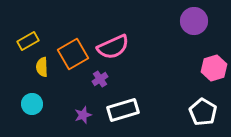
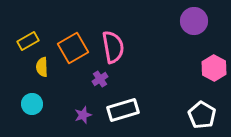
pink semicircle: rotated 76 degrees counterclockwise
orange square: moved 6 px up
pink hexagon: rotated 15 degrees counterclockwise
white pentagon: moved 1 px left, 3 px down
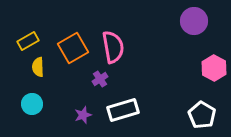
yellow semicircle: moved 4 px left
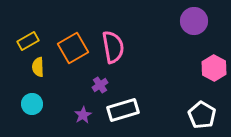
purple cross: moved 6 px down
purple star: rotated 12 degrees counterclockwise
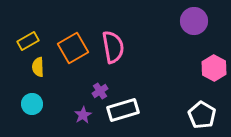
purple cross: moved 6 px down
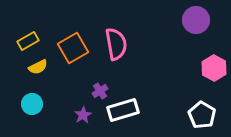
purple circle: moved 2 px right, 1 px up
pink semicircle: moved 3 px right, 3 px up
yellow semicircle: rotated 114 degrees counterclockwise
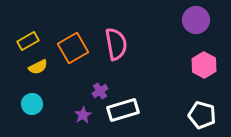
pink hexagon: moved 10 px left, 3 px up
white pentagon: rotated 16 degrees counterclockwise
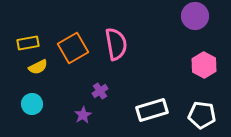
purple circle: moved 1 px left, 4 px up
yellow rectangle: moved 2 px down; rotated 20 degrees clockwise
white rectangle: moved 29 px right
white pentagon: rotated 8 degrees counterclockwise
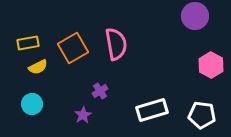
pink hexagon: moved 7 px right
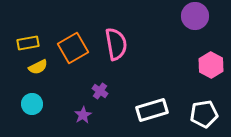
purple cross: rotated 21 degrees counterclockwise
white pentagon: moved 2 px right, 1 px up; rotated 16 degrees counterclockwise
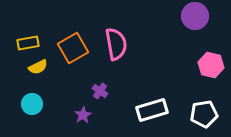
pink hexagon: rotated 15 degrees counterclockwise
